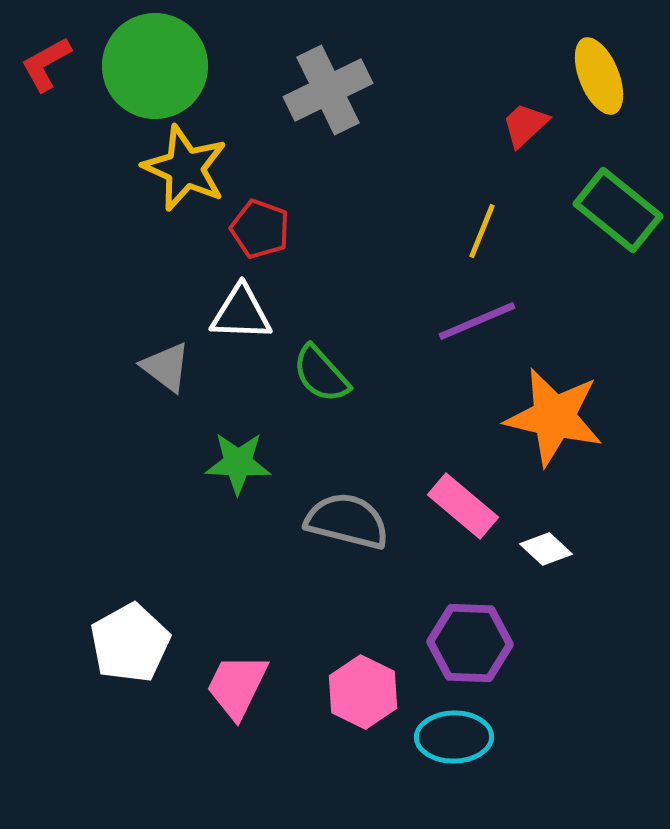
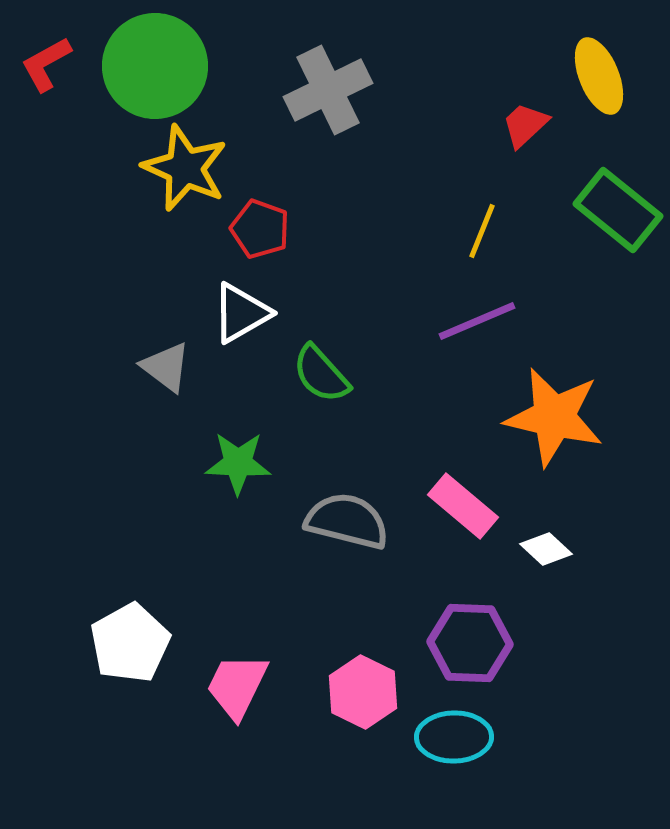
white triangle: rotated 32 degrees counterclockwise
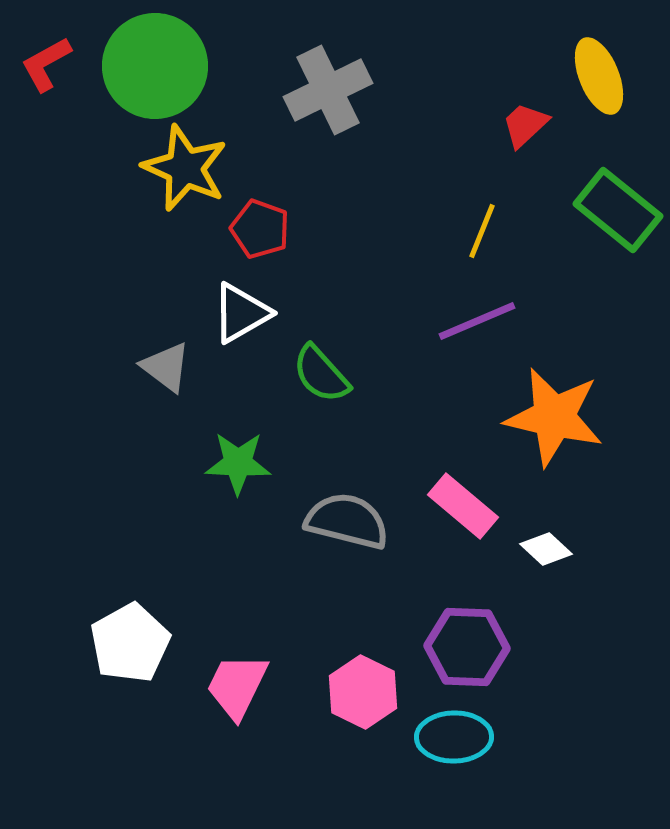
purple hexagon: moved 3 px left, 4 px down
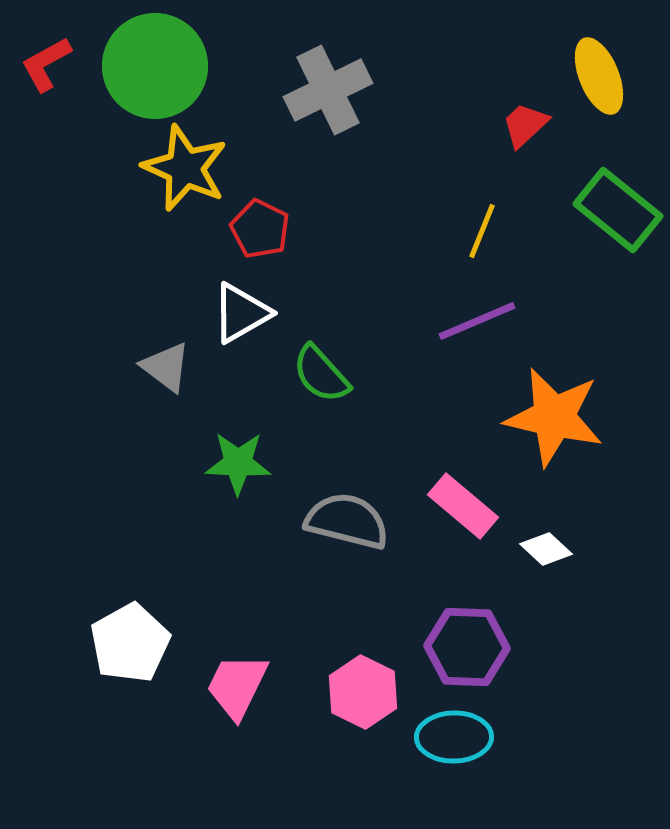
red pentagon: rotated 6 degrees clockwise
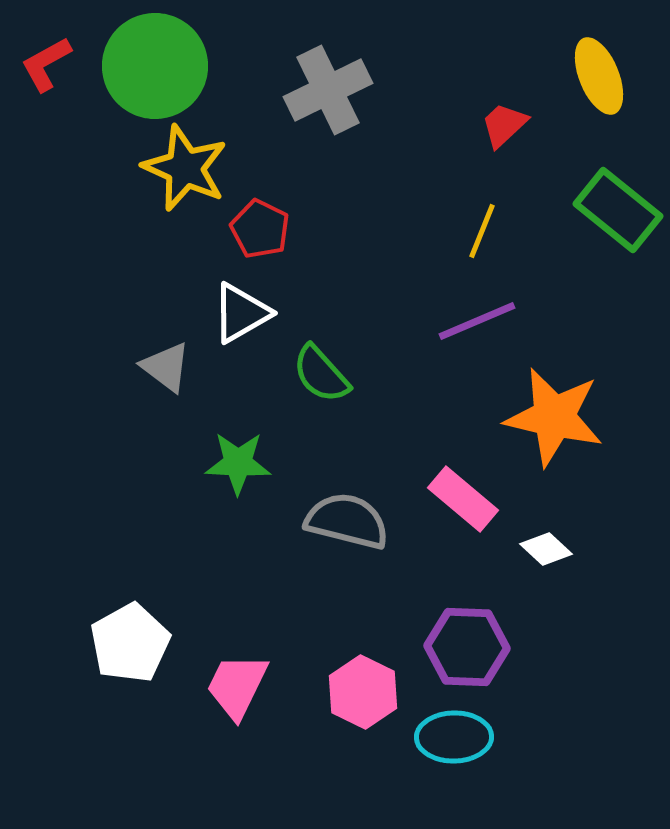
red trapezoid: moved 21 px left
pink rectangle: moved 7 px up
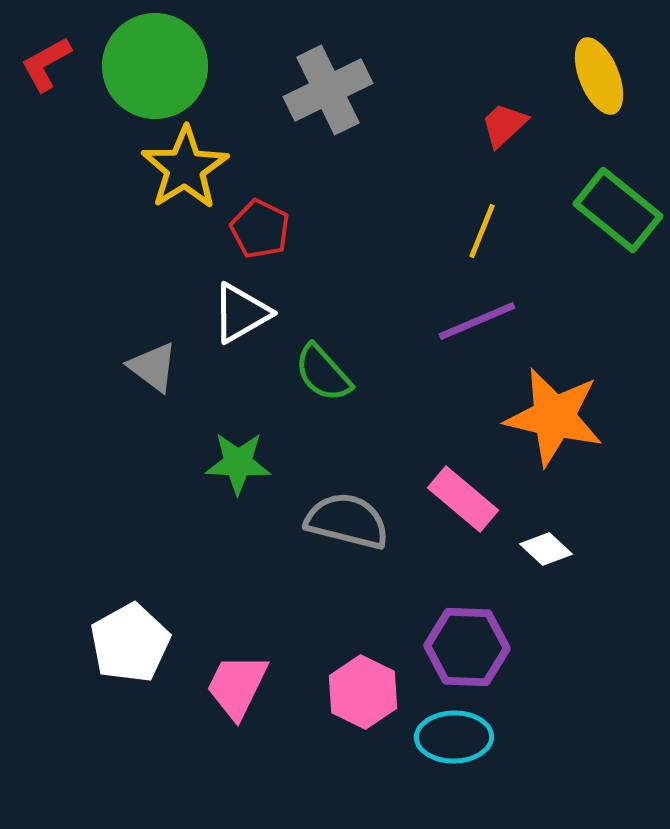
yellow star: rotated 16 degrees clockwise
gray triangle: moved 13 px left
green semicircle: moved 2 px right, 1 px up
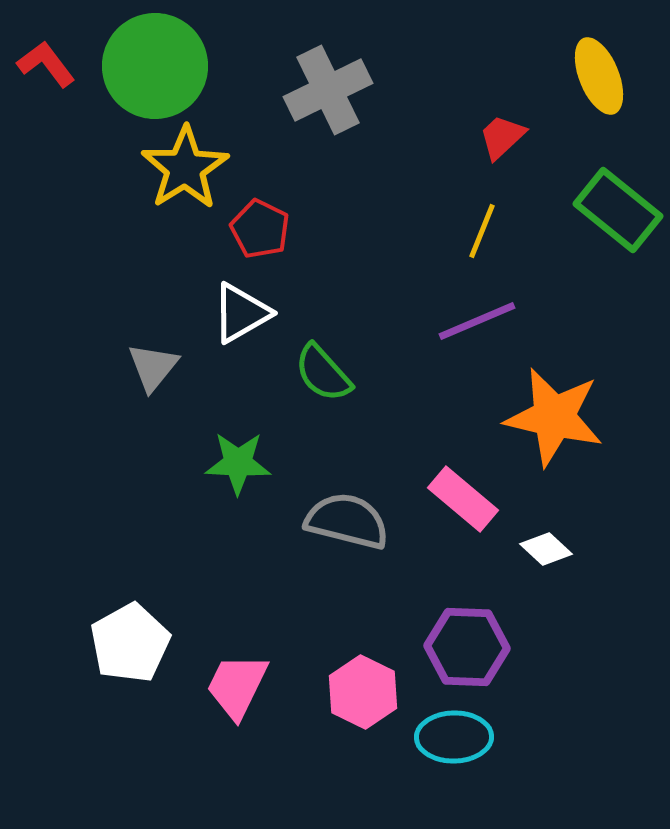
red L-shape: rotated 82 degrees clockwise
red trapezoid: moved 2 px left, 12 px down
gray triangle: rotated 32 degrees clockwise
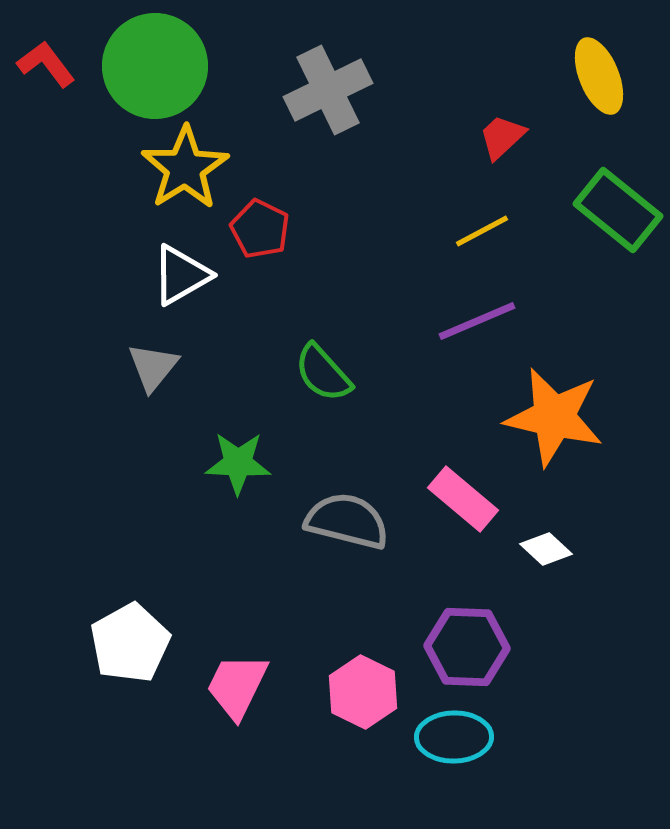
yellow line: rotated 40 degrees clockwise
white triangle: moved 60 px left, 38 px up
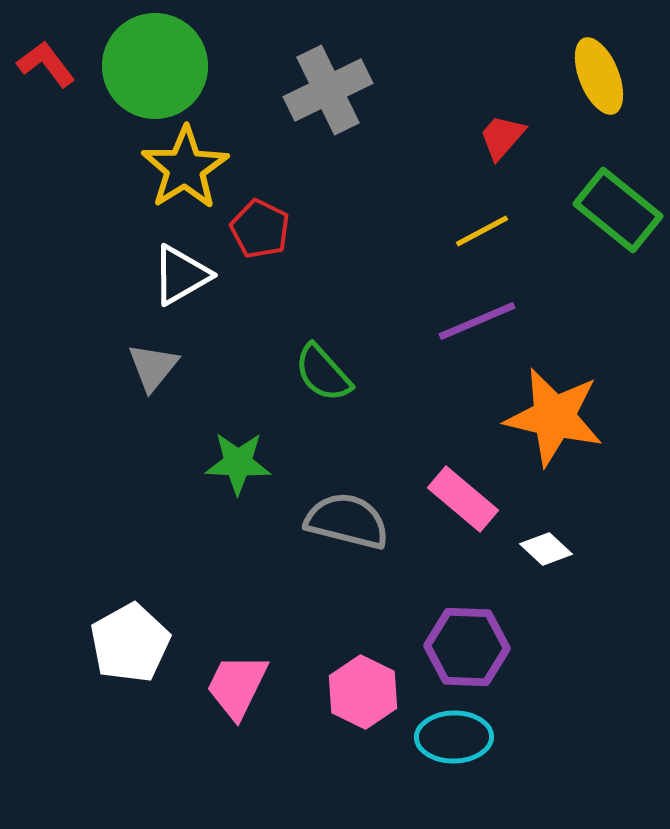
red trapezoid: rotated 6 degrees counterclockwise
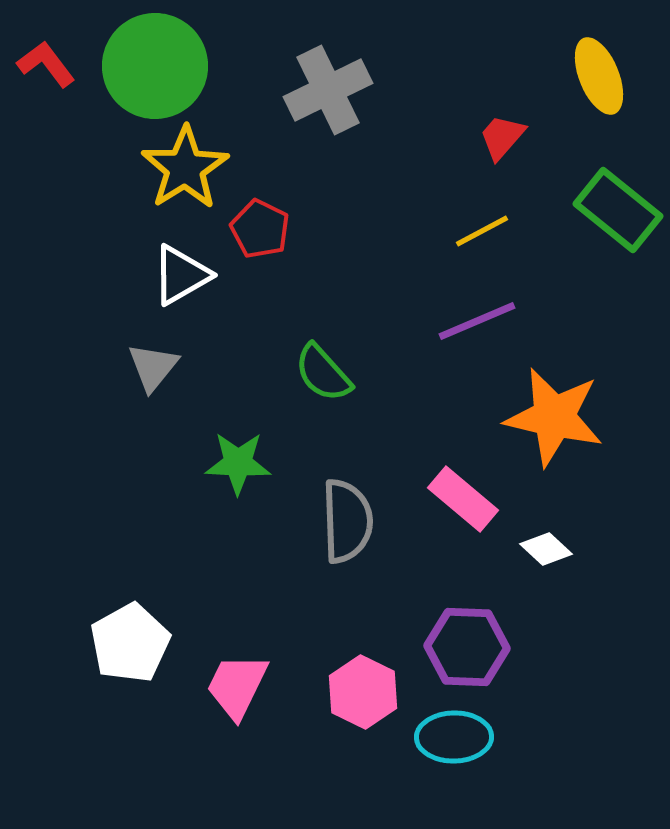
gray semicircle: rotated 74 degrees clockwise
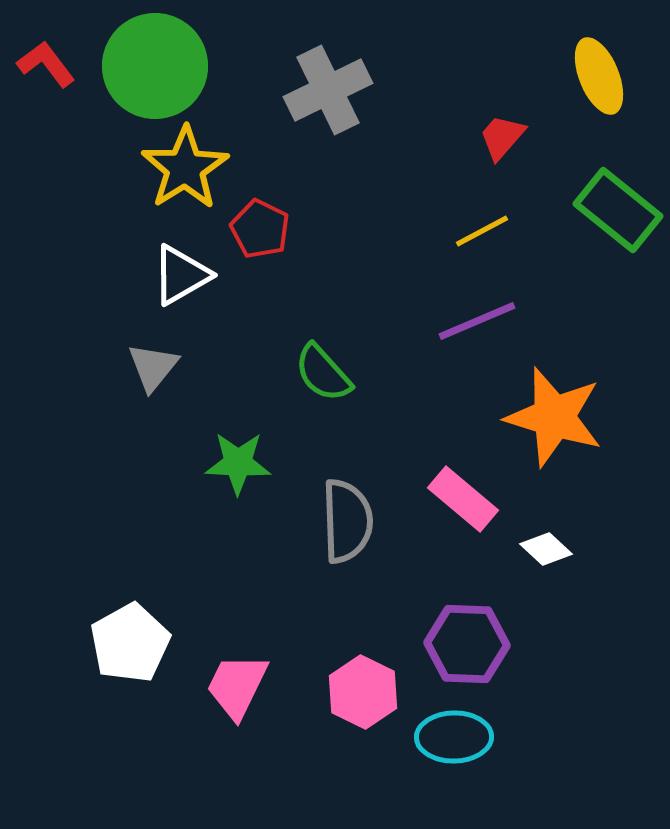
orange star: rotated 4 degrees clockwise
purple hexagon: moved 3 px up
